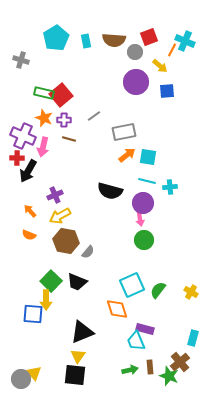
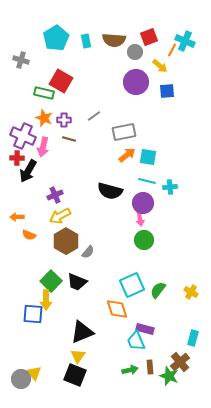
red square at (61, 95): moved 14 px up; rotated 20 degrees counterclockwise
orange arrow at (30, 211): moved 13 px left, 6 px down; rotated 48 degrees counterclockwise
brown hexagon at (66, 241): rotated 20 degrees clockwise
black square at (75, 375): rotated 15 degrees clockwise
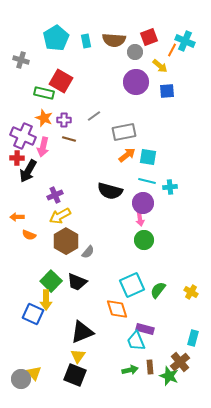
blue square at (33, 314): rotated 20 degrees clockwise
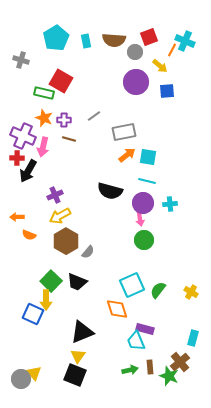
cyan cross at (170, 187): moved 17 px down
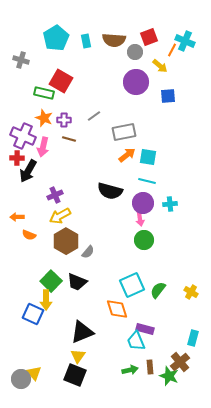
blue square at (167, 91): moved 1 px right, 5 px down
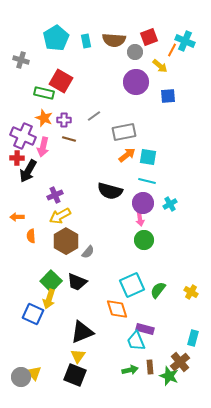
cyan cross at (170, 204): rotated 24 degrees counterclockwise
orange semicircle at (29, 235): moved 2 px right, 1 px down; rotated 64 degrees clockwise
yellow arrow at (46, 300): moved 3 px right, 1 px up; rotated 18 degrees clockwise
gray circle at (21, 379): moved 2 px up
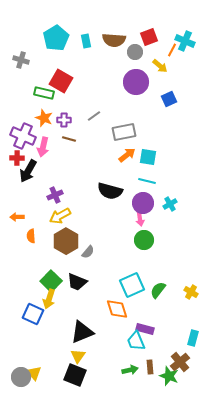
blue square at (168, 96): moved 1 px right, 3 px down; rotated 21 degrees counterclockwise
